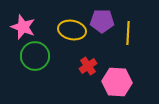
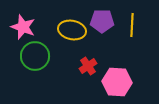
yellow line: moved 4 px right, 8 px up
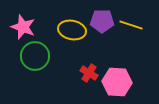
yellow line: moved 1 px left; rotated 75 degrees counterclockwise
red cross: moved 1 px right, 7 px down; rotated 24 degrees counterclockwise
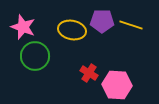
pink hexagon: moved 3 px down
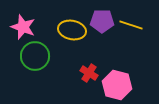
pink hexagon: rotated 12 degrees clockwise
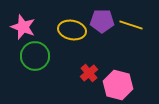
red cross: rotated 18 degrees clockwise
pink hexagon: moved 1 px right
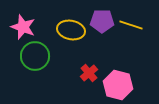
yellow ellipse: moved 1 px left
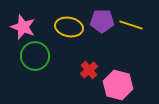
yellow ellipse: moved 2 px left, 3 px up
red cross: moved 3 px up
